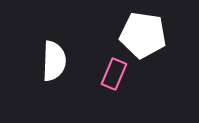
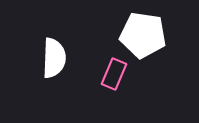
white semicircle: moved 3 px up
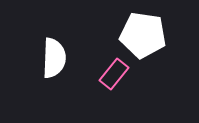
pink rectangle: rotated 16 degrees clockwise
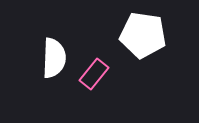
pink rectangle: moved 20 px left
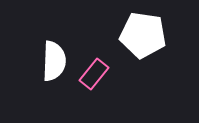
white semicircle: moved 3 px down
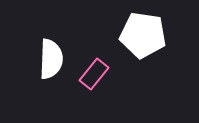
white semicircle: moved 3 px left, 2 px up
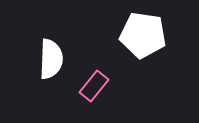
pink rectangle: moved 12 px down
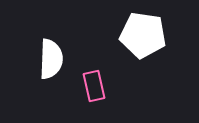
pink rectangle: rotated 52 degrees counterclockwise
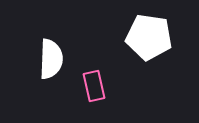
white pentagon: moved 6 px right, 2 px down
